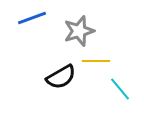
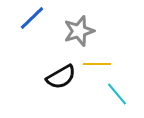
blue line: rotated 24 degrees counterclockwise
yellow line: moved 1 px right, 3 px down
cyan line: moved 3 px left, 5 px down
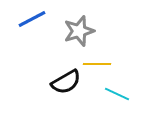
blue line: moved 1 px down; rotated 16 degrees clockwise
black semicircle: moved 5 px right, 5 px down
cyan line: rotated 25 degrees counterclockwise
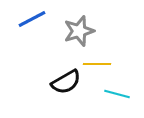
cyan line: rotated 10 degrees counterclockwise
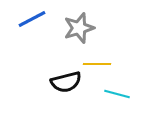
gray star: moved 3 px up
black semicircle: rotated 16 degrees clockwise
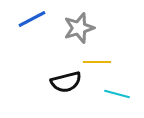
yellow line: moved 2 px up
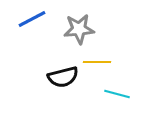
gray star: moved 1 px down; rotated 12 degrees clockwise
black semicircle: moved 3 px left, 5 px up
